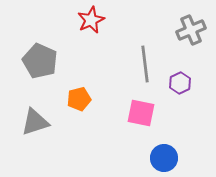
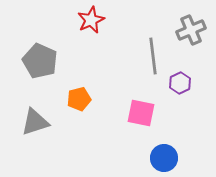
gray line: moved 8 px right, 8 px up
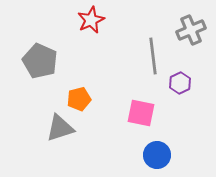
gray triangle: moved 25 px right, 6 px down
blue circle: moved 7 px left, 3 px up
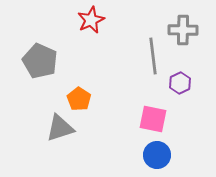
gray cross: moved 8 px left; rotated 24 degrees clockwise
orange pentagon: rotated 25 degrees counterclockwise
pink square: moved 12 px right, 6 px down
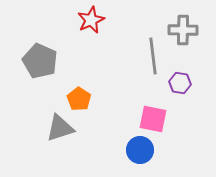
purple hexagon: rotated 25 degrees counterclockwise
blue circle: moved 17 px left, 5 px up
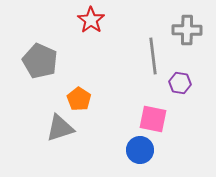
red star: rotated 12 degrees counterclockwise
gray cross: moved 4 px right
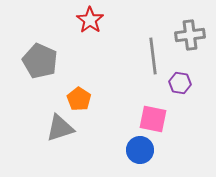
red star: moved 1 px left
gray cross: moved 3 px right, 5 px down; rotated 8 degrees counterclockwise
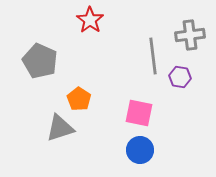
purple hexagon: moved 6 px up
pink square: moved 14 px left, 6 px up
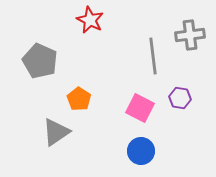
red star: rotated 8 degrees counterclockwise
purple hexagon: moved 21 px down
pink square: moved 1 px right, 5 px up; rotated 16 degrees clockwise
gray triangle: moved 4 px left, 4 px down; rotated 16 degrees counterclockwise
blue circle: moved 1 px right, 1 px down
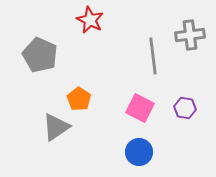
gray pentagon: moved 6 px up
purple hexagon: moved 5 px right, 10 px down
gray triangle: moved 5 px up
blue circle: moved 2 px left, 1 px down
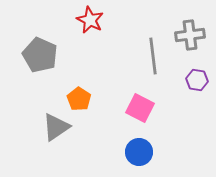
purple hexagon: moved 12 px right, 28 px up
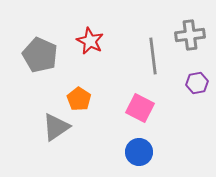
red star: moved 21 px down
purple hexagon: moved 3 px down; rotated 20 degrees counterclockwise
